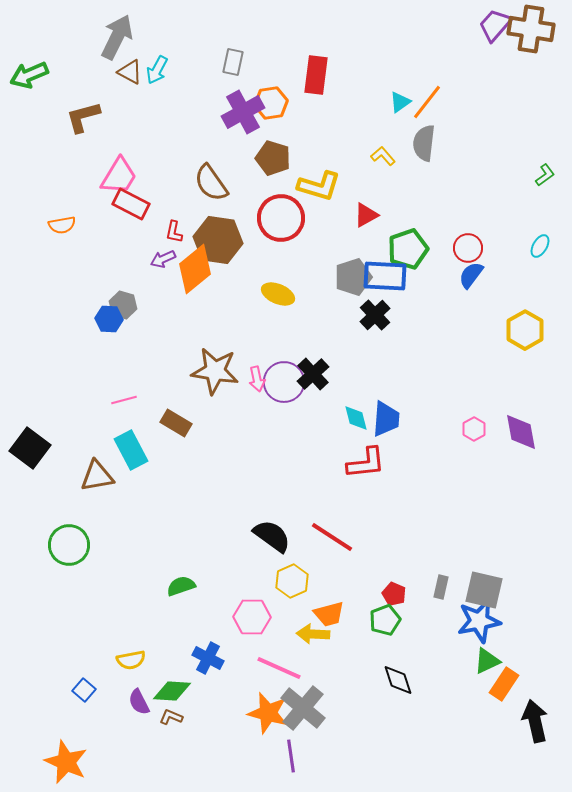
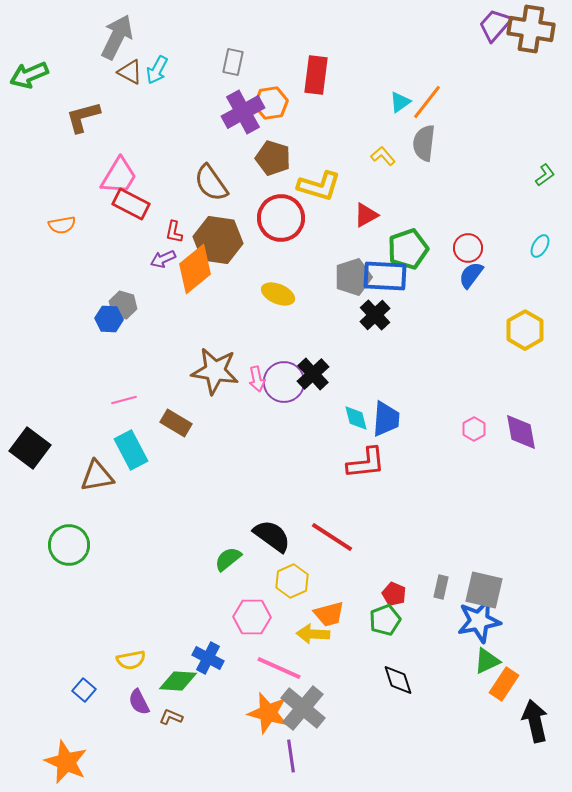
green semicircle at (181, 586): moved 47 px right, 27 px up; rotated 20 degrees counterclockwise
green diamond at (172, 691): moved 6 px right, 10 px up
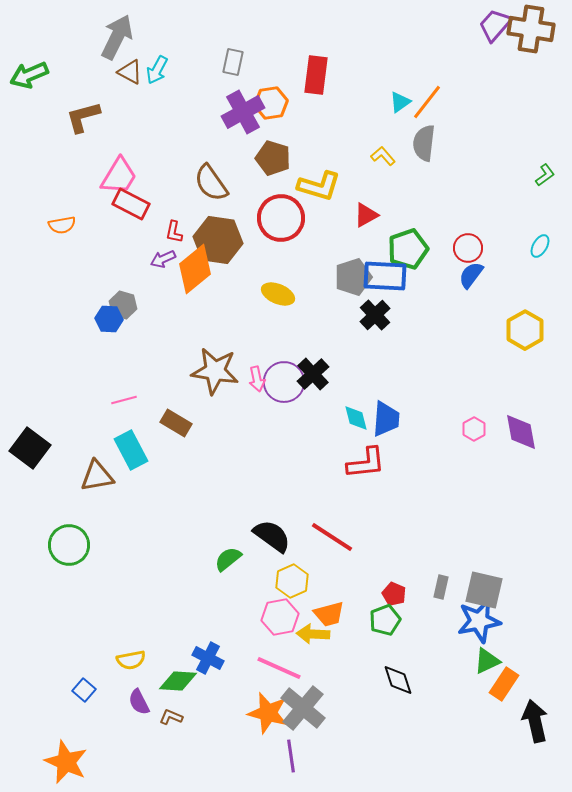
pink hexagon at (252, 617): moved 28 px right; rotated 12 degrees counterclockwise
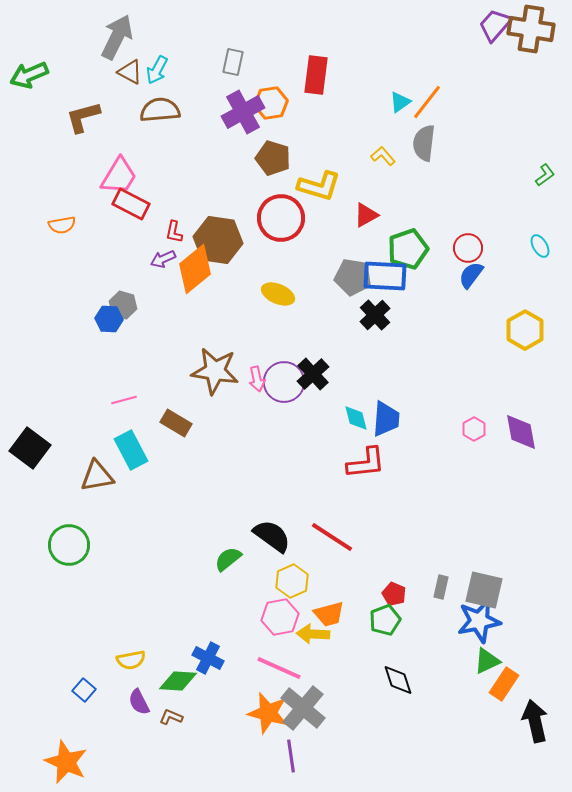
brown semicircle at (211, 183): moved 51 px left, 73 px up; rotated 120 degrees clockwise
cyan ellipse at (540, 246): rotated 60 degrees counterclockwise
gray pentagon at (353, 277): rotated 27 degrees clockwise
